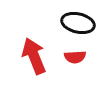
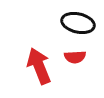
red arrow: moved 5 px right, 10 px down
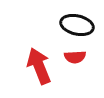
black ellipse: moved 1 px left, 2 px down
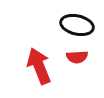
red semicircle: moved 2 px right
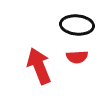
black ellipse: rotated 8 degrees counterclockwise
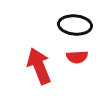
black ellipse: moved 2 px left
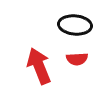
red semicircle: moved 2 px down
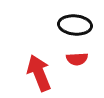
red arrow: moved 7 px down
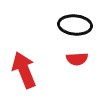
red arrow: moved 15 px left, 3 px up
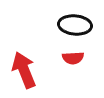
red semicircle: moved 4 px left, 1 px up
